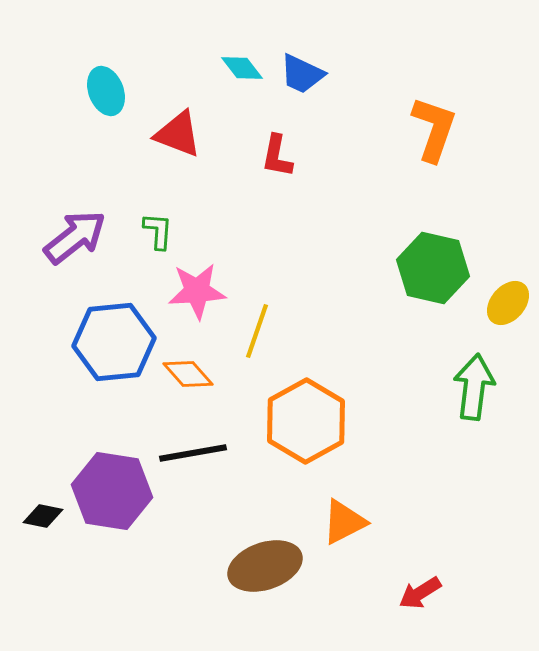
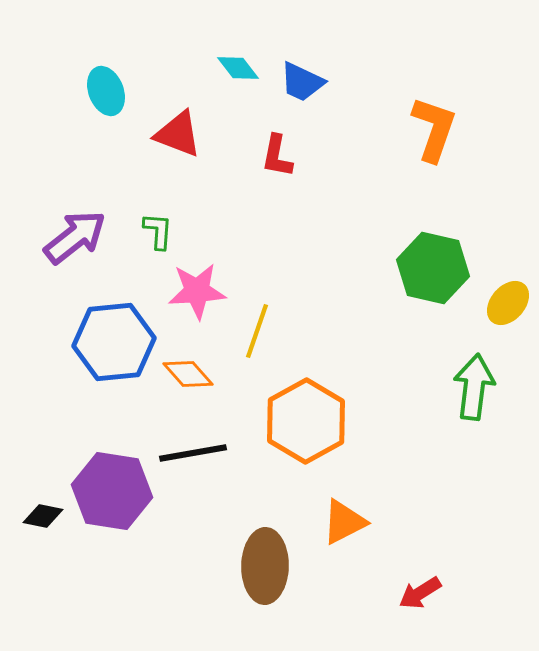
cyan diamond: moved 4 px left
blue trapezoid: moved 8 px down
brown ellipse: rotated 70 degrees counterclockwise
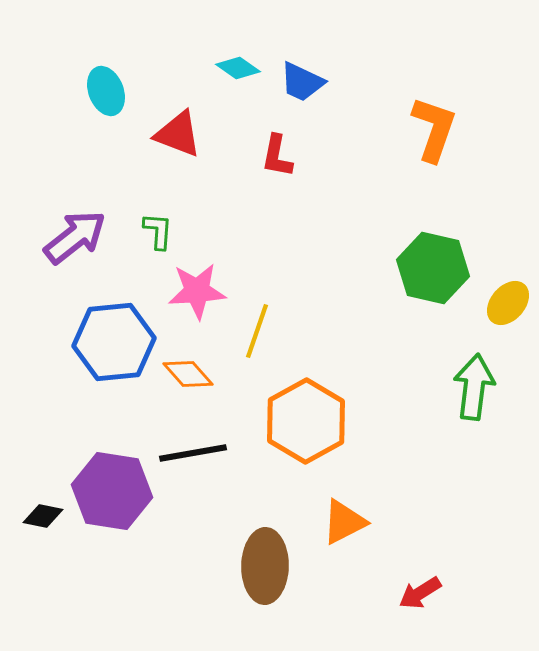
cyan diamond: rotated 18 degrees counterclockwise
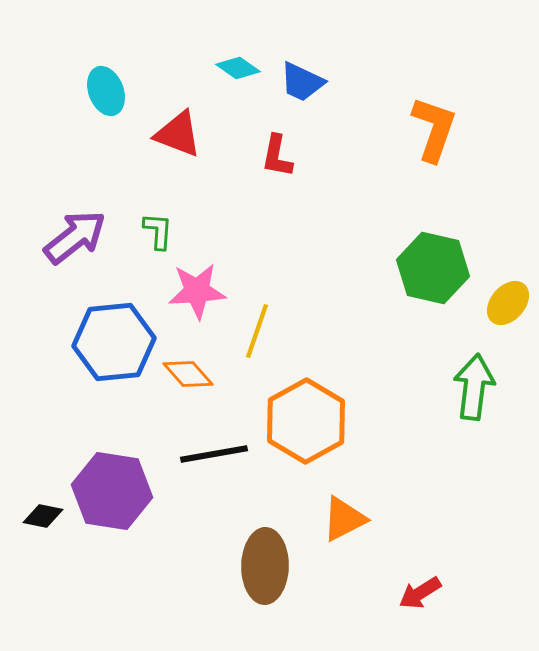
black line: moved 21 px right, 1 px down
orange triangle: moved 3 px up
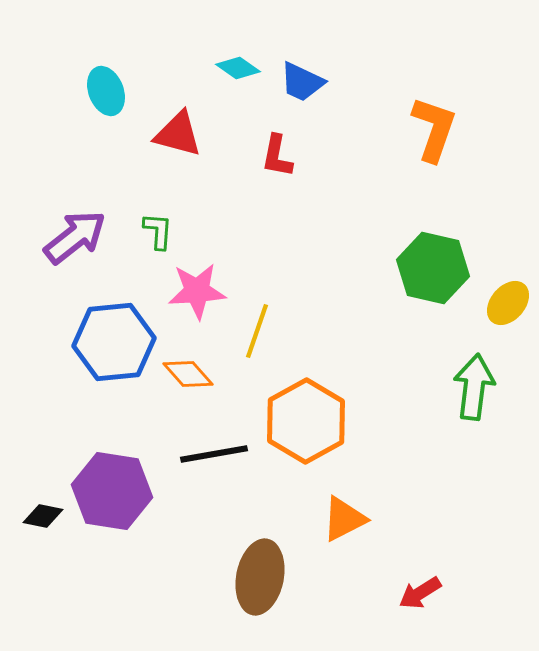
red triangle: rotated 6 degrees counterclockwise
brown ellipse: moved 5 px left, 11 px down; rotated 10 degrees clockwise
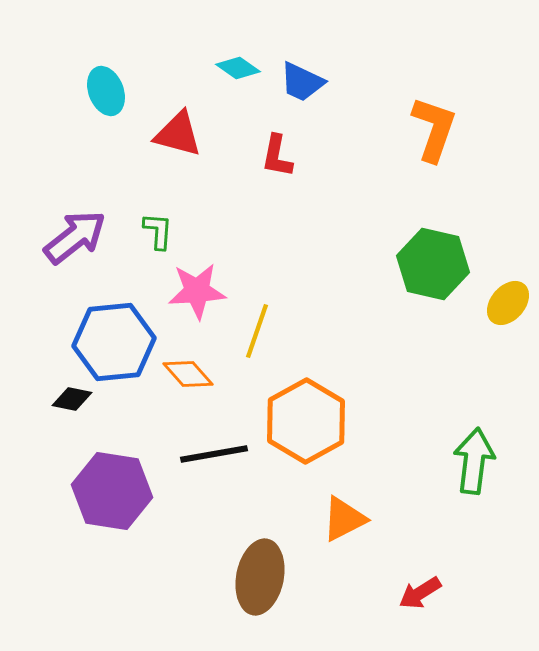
green hexagon: moved 4 px up
green arrow: moved 74 px down
black diamond: moved 29 px right, 117 px up
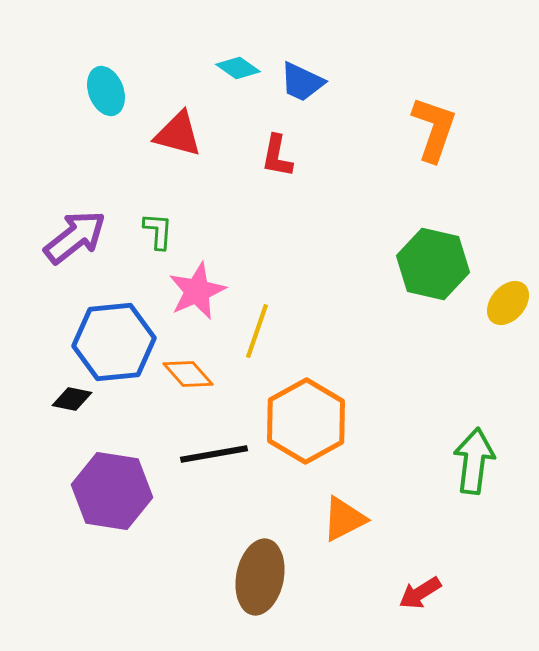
pink star: rotated 20 degrees counterclockwise
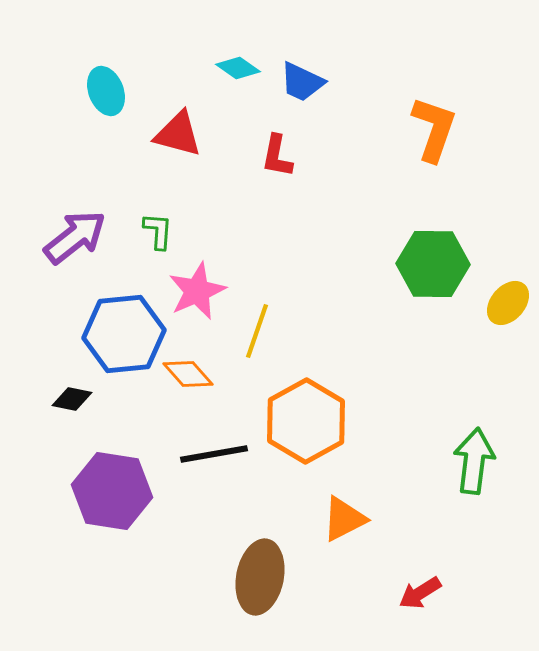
green hexagon: rotated 12 degrees counterclockwise
blue hexagon: moved 10 px right, 8 px up
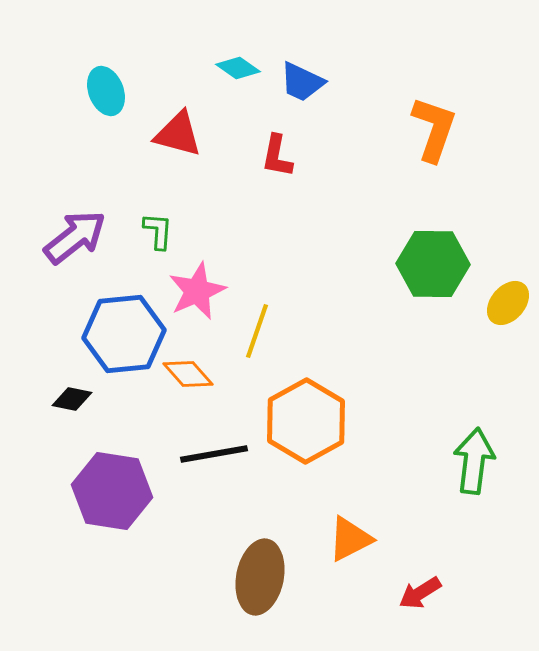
orange triangle: moved 6 px right, 20 px down
